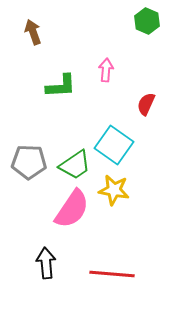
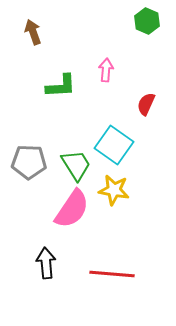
green trapezoid: moved 1 px right; rotated 88 degrees counterclockwise
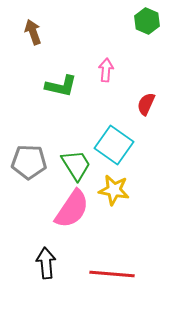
green L-shape: rotated 16 degrees clockwise
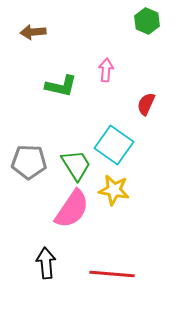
brown arrow: rotated 75 degrees counterclockwise
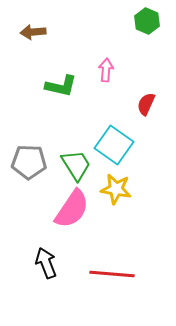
yellow star: moved 2 px right, 1 px up
black arrow: rotated 16 degrees counterclockwise
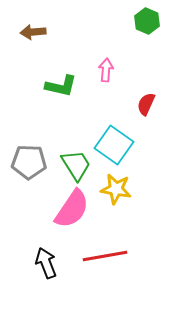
red line: moved 7 px left, 18 px up; rotated 15 degrees counterclockwise
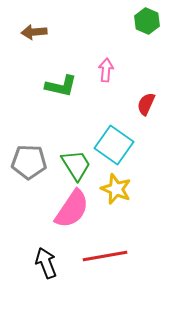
brown arrow: moved 1 px right
yellow star: rotated 12 degrees clockwise
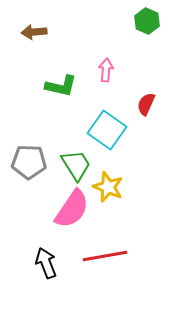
cyan square: moved 7 px left, 15 px up
yellow star: moved 8 px left, 2 px up
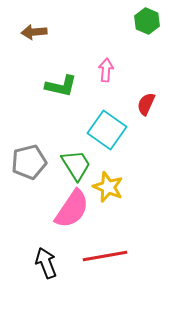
gray pentagon: rotated 16 degrees counterclockwise
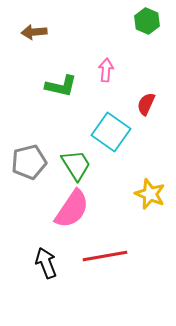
cyan square: moved 4 px right, 2 px down
yellow star: moved 42 px right, 7 px down
